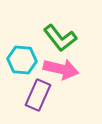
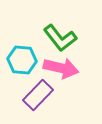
pink arrow: moved 1 px up
purple rectangle: rotated 20 degrees clockwise
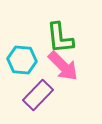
green L-shape: rotated 32 degrees clockwise
pink arrow: moved 2 px right, 2 px up; rotated 32 degrees clockwise
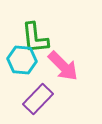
green L-shape: moved 25 px left
purple rectangle: moved 4 px down
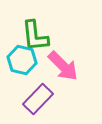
green L-shape: moved 2 px up
cyan hexagon: rotated 8 degrees clockwise
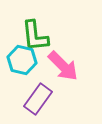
purple rectangle: rotated 8 degrees counterclockwise
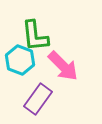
cyan hexagon: moved 2 px left; rotated 8 degrees clockwise
